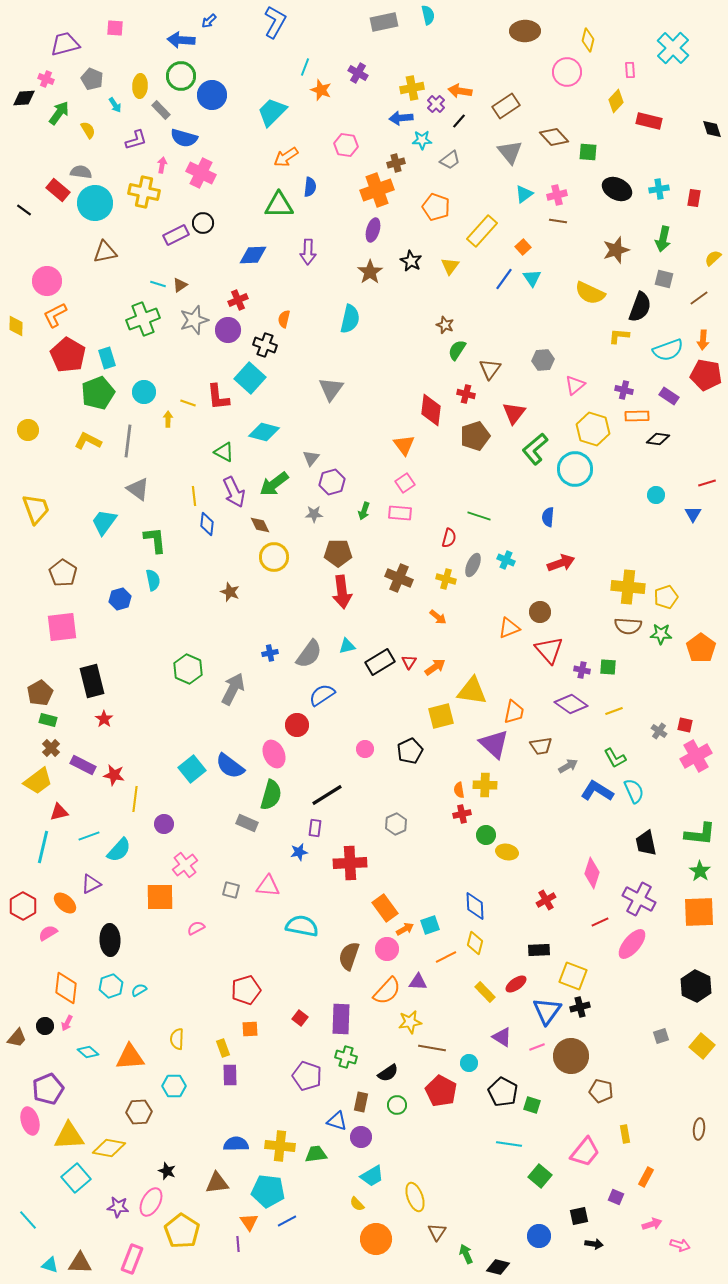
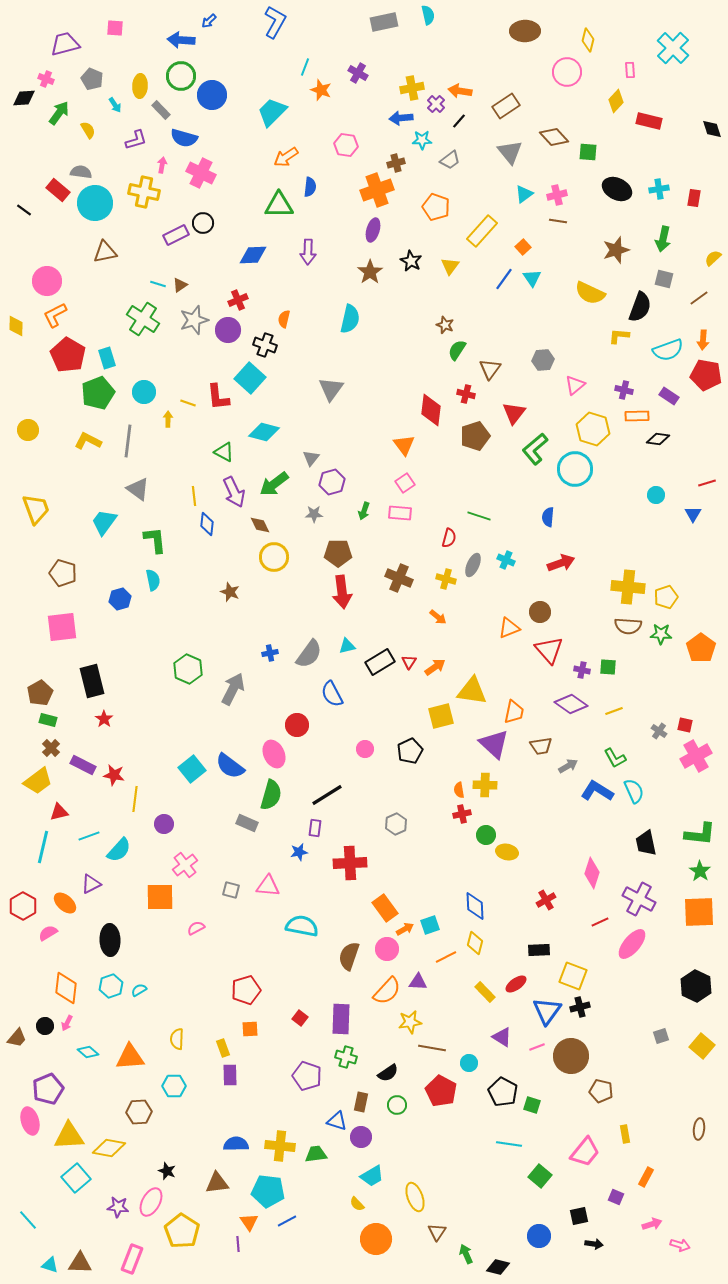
green cross at (143, 319): rotated 36 degrees counterclockwise
brown pentagon at (63, 573): rotated 16 degrees counterclockwise
blue semicircle at (322, 695): moved 10 px right, 1 px up; rotated 84 degrees counterclockwise
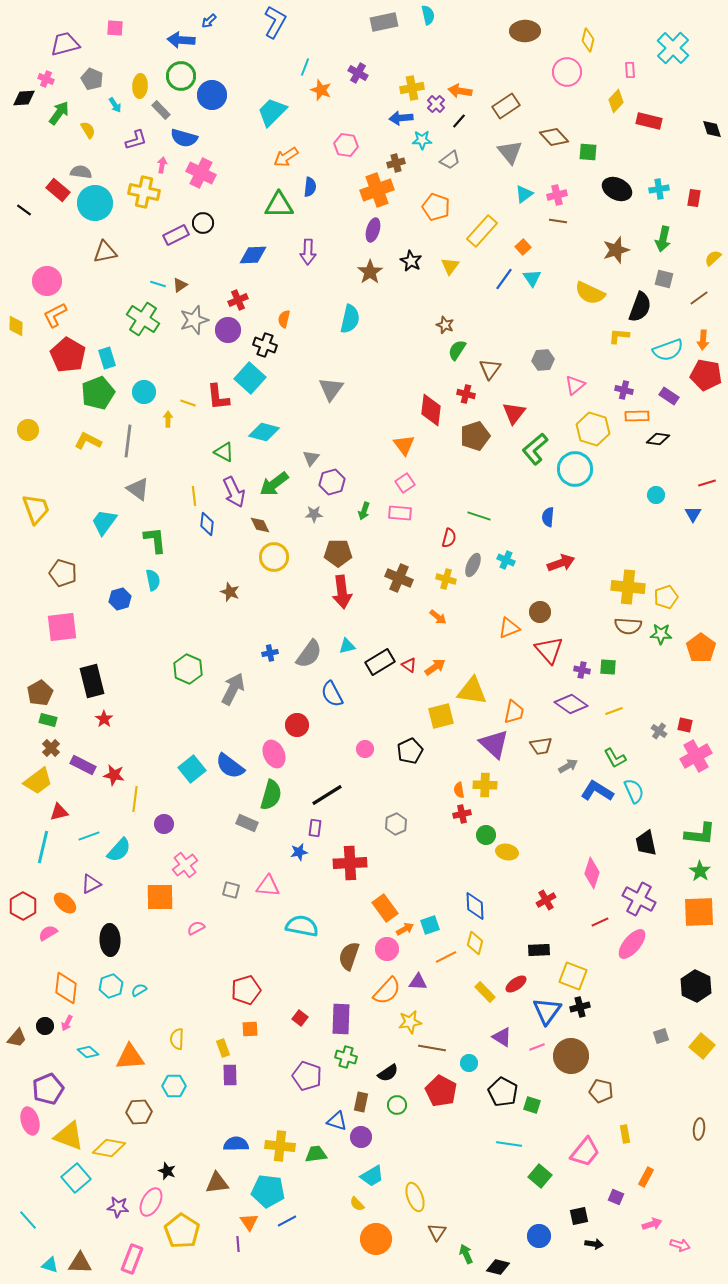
red triangle at (409, 662): moved 3 px down; rotated 28 degrees counterclockwise
yellow triangle at (69, 1136): rotated 24 degrees clockwise
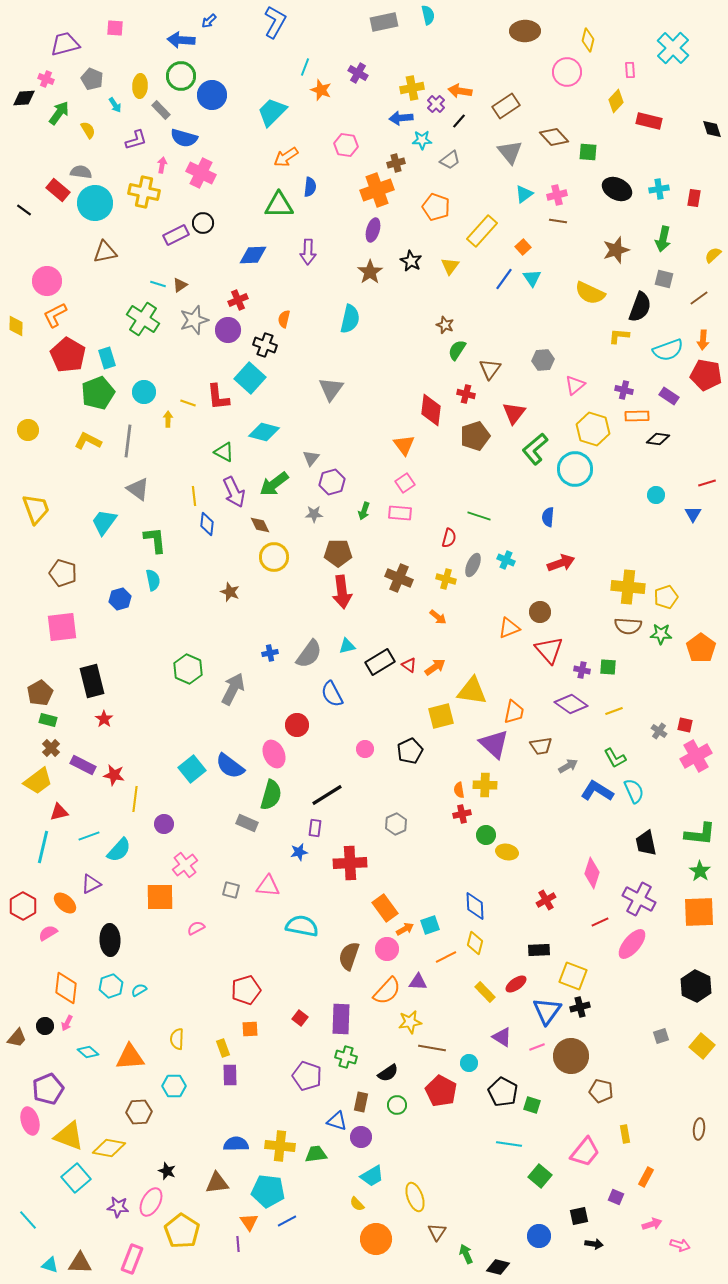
yellow semicircle at (713, 258): moved 3 px up
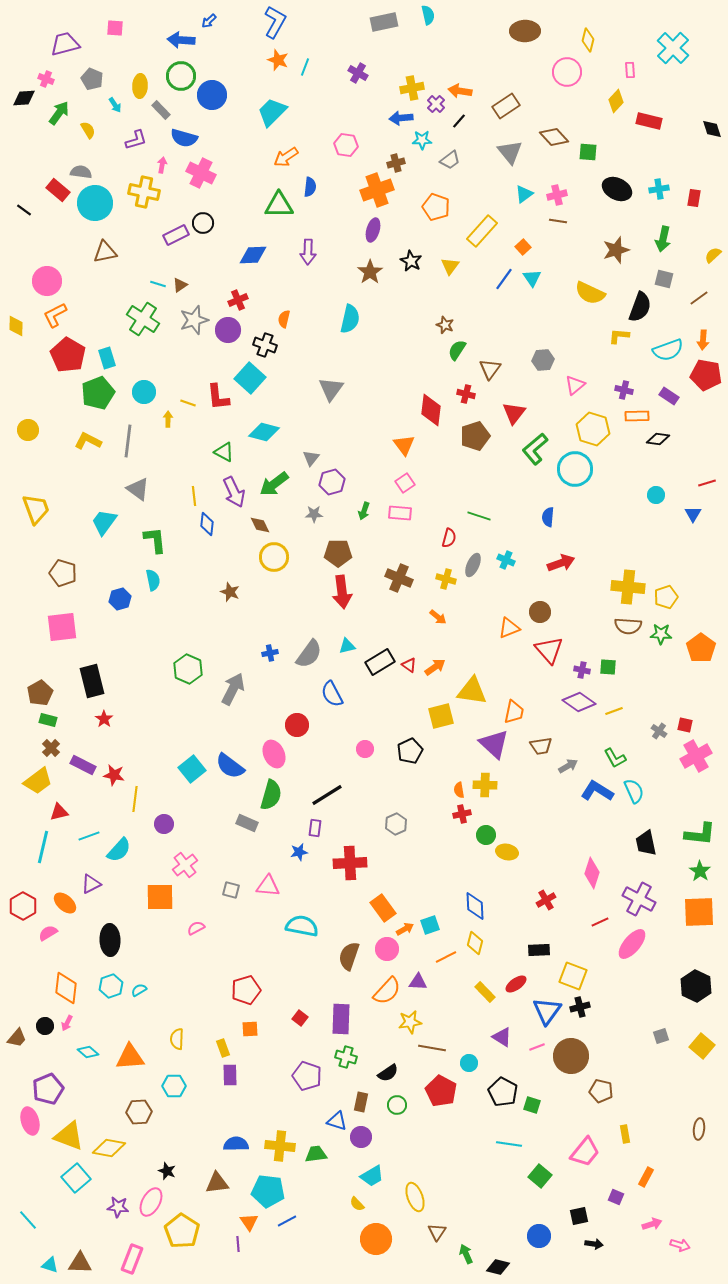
orange star at (321, 90): moved 43 px left, 30 px up
purple diamond at (571, 704): moved 8 px right, 2 px up
orange rectangle at (385, 908): moved 2 px left
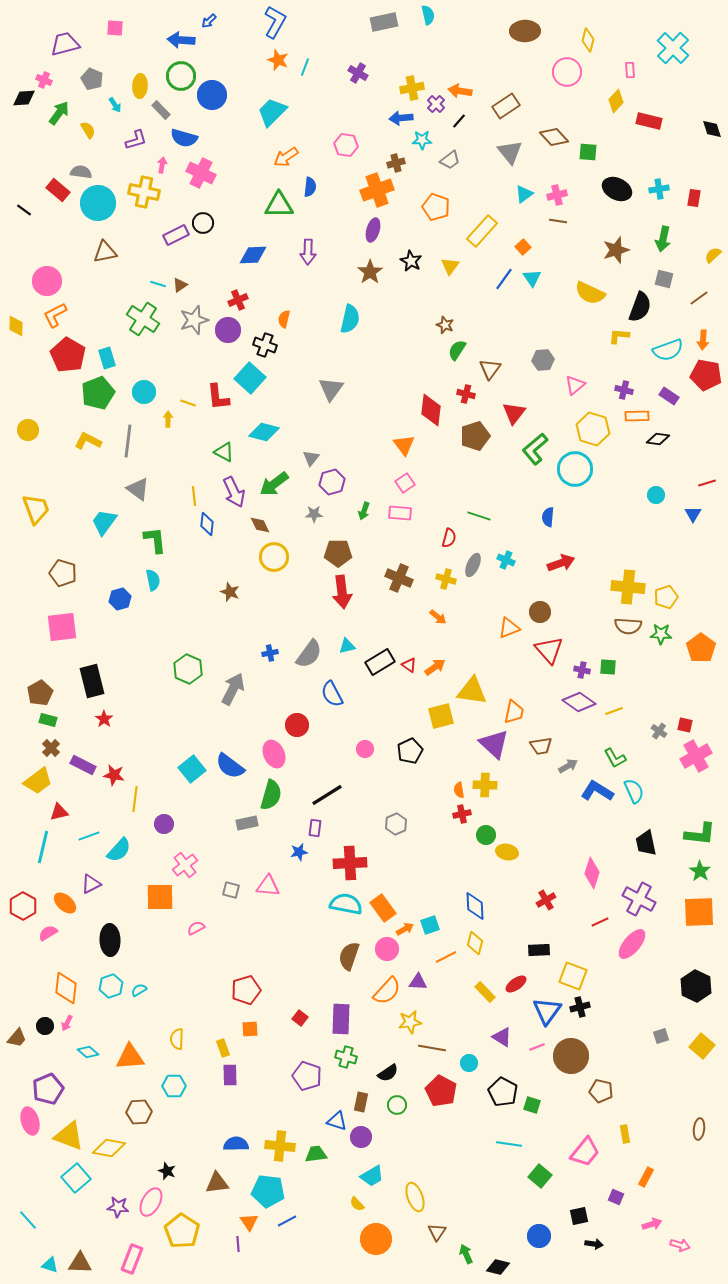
pink cross at (46, 79): moved 2 px left, 1 px down
cyan circle at (95, 203): moved 3 px right
gray rectangle at (247, 823): rotated 35 degrees counterclockwise
cyan semicircle at (302, 926): moved 44 px right, 22 px up
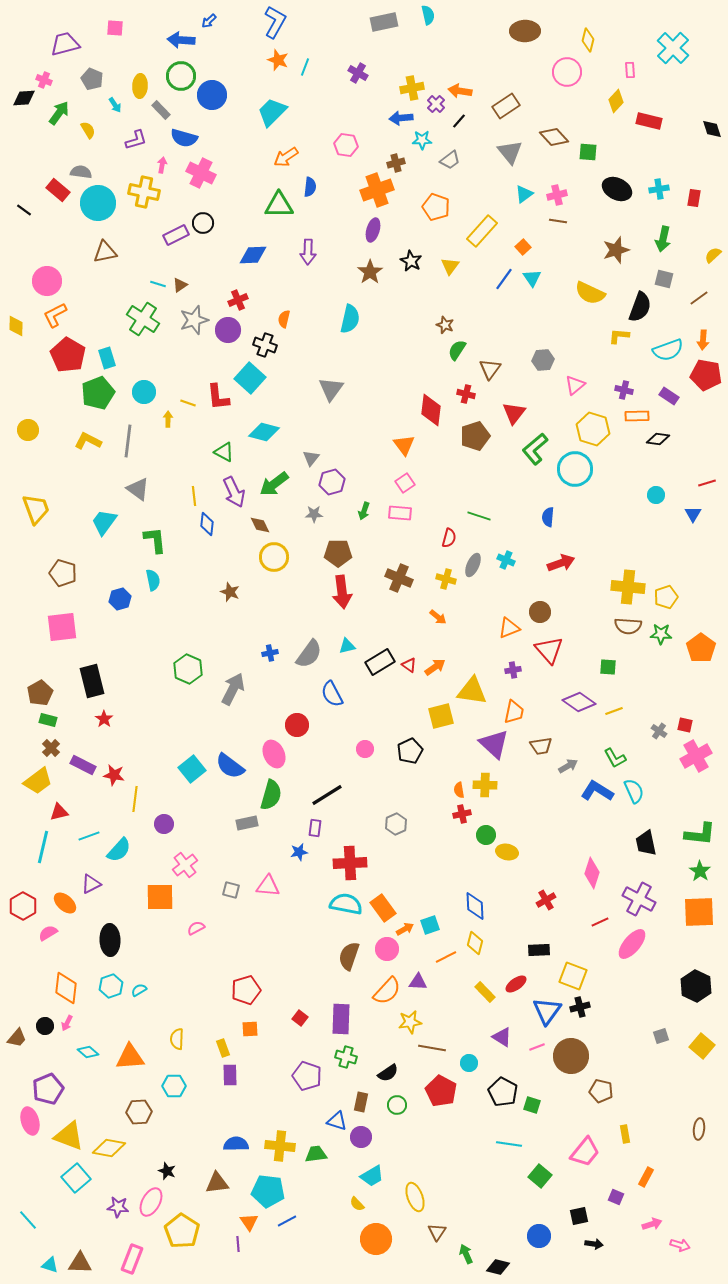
purple cross at (582, 670): moved 69 px left; rotated 21 degrees counterclockwise
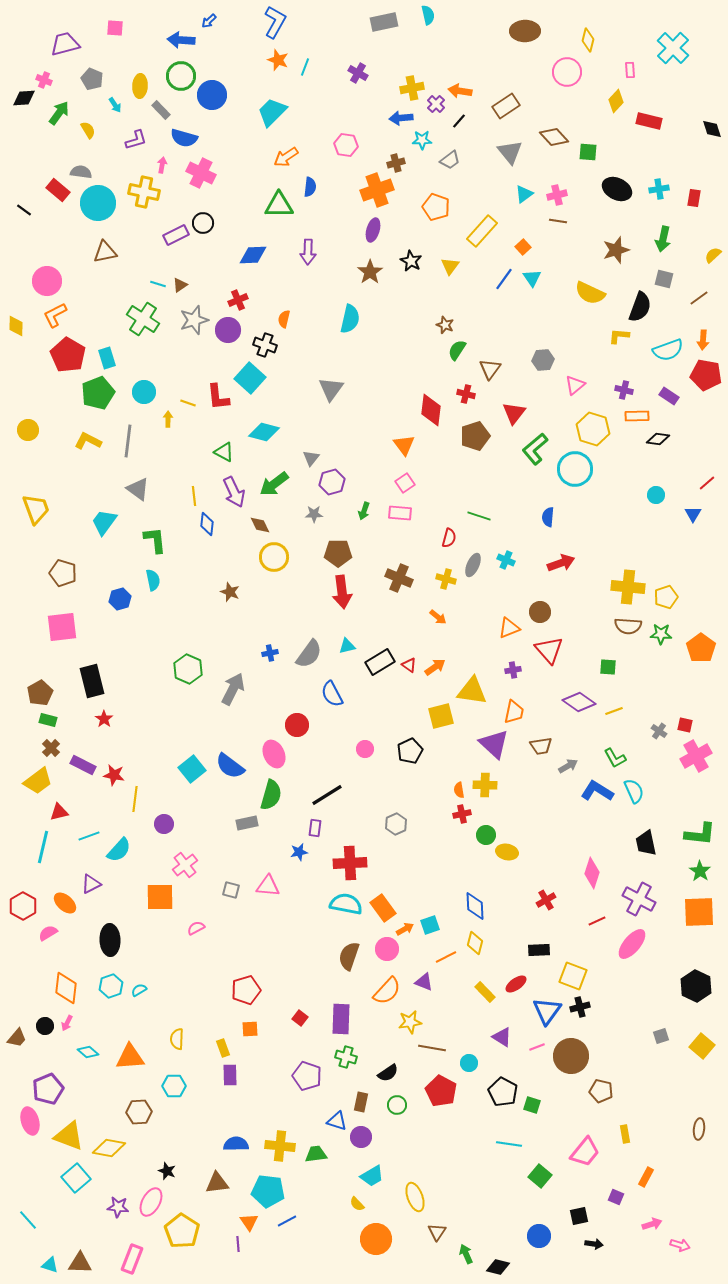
red line at (707, 483): rotated 24 degrees counterclockwise
red line at (600, 922): moved 3 px left, 1 px up
purple triangle at (418, 982): moved 6 px right; rotated 18 degrees clockwise
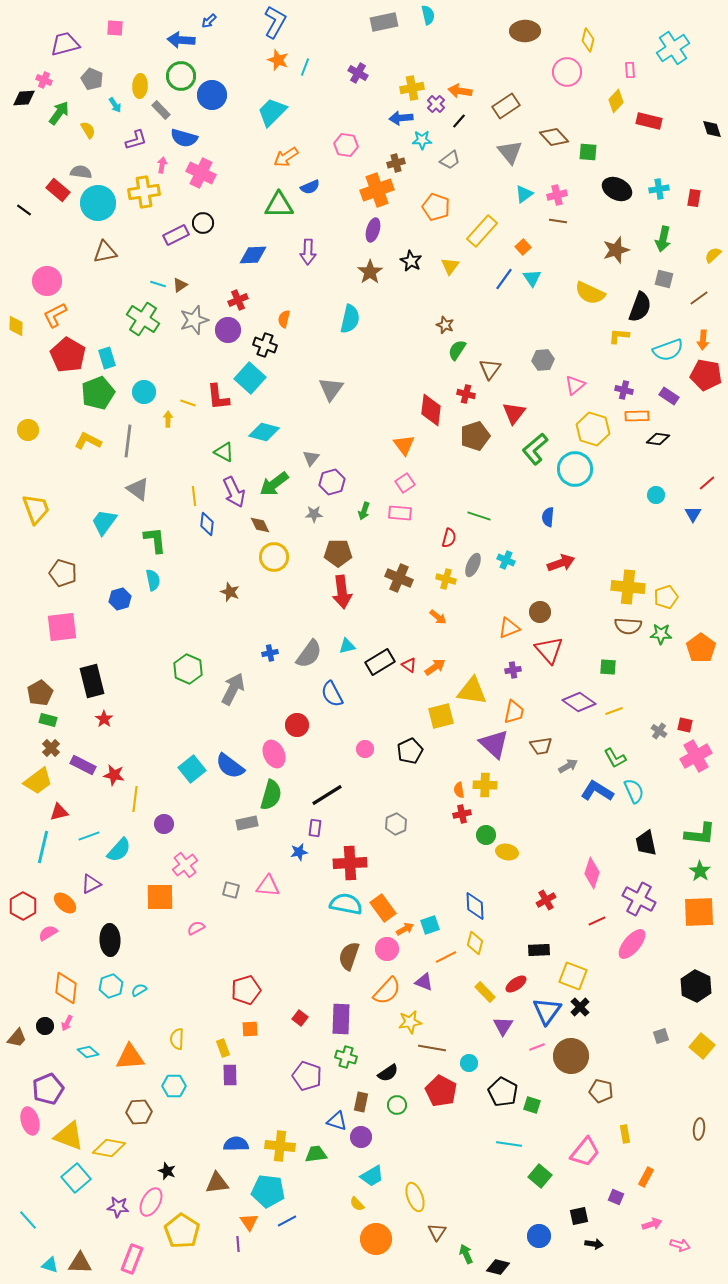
cyan cross at (673, 48): rotated 12 degrees clockwise
blue semicircle at (310, 187): rotated 60 degrees clockwise
yellow cross at (144, 192): rotated 20 degrees counterclockwise
black cross at (580, 1007): rotated 30 degrees counterclockwise
purple triangle at (502, 1037): moved 1 px right, 11 px up; rotated 30 degrees clockwise
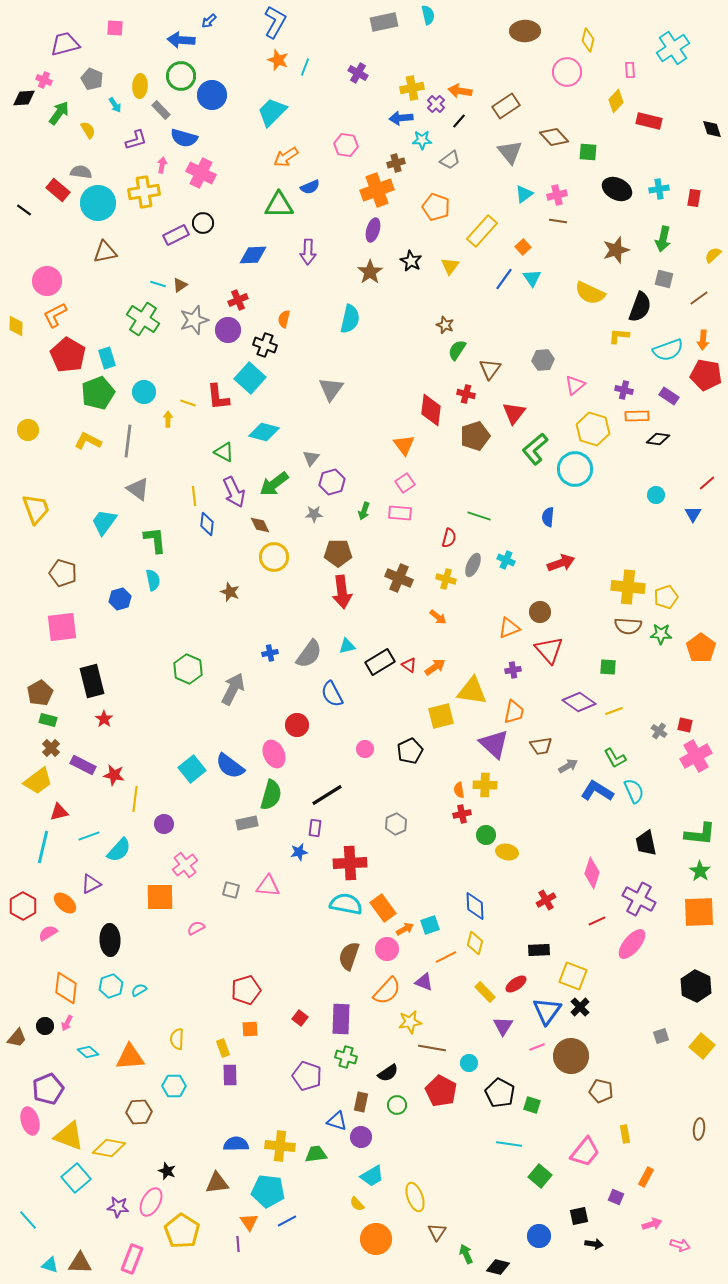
black pentagon at (503, 1092): moved 3 px left, 1 px down
